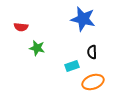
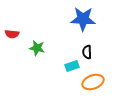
blue star: rotated 10 degrees counterclockwise
red semicircle: moved 9 px left, 7 px down
black semicircle: moved 5 px left
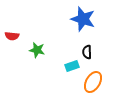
blue star: rotated 15 degrees clockwise
red semicircle: moved 2 px down
green star: moved 2 px down
orange ellipse: rotated 40 degrees counterclockwise
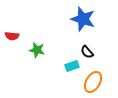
black semicircle: rotated 40 degrees counterclockwise
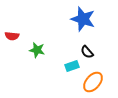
orange ellipse: rotated 10 degrees clockwise
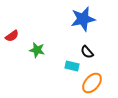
blue star: rotated 30 degrees counterclockwise
red semicircle: rotated 40 degrees counterclockwise
cyan rectangle: rotated 32 degrees clockwise
orange ellipse: moved 1 px left, 1 px down
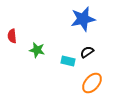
red semicircle: rotated 120 degrees clockwise
black semicircle: rotated 96 degrees clockwise
cyan rectangle: moved 4 px left, 5 px up
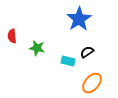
blue star: moved 4 px left; rotated 20 degrees counterclockwise
green star: moved 2 px up
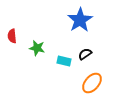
blue star: moved 1 px right, 1 px down
black semicircle: moved 2 px left, 2 px down
cyan rectangle: moved 4 px left
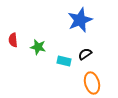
blue star: rotated 10 degrees clockwise
red semicircle: moved 1 px right, 4 px down
green star: moved 1 px right, 1 px up
orange ellipse: rotated 55 degrees counterclockwise
